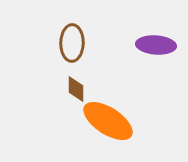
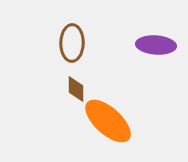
orange ellipse: rotated 9 degrees clockwise
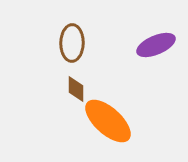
purple ellipse: rotated 27 degrees counterclockwise
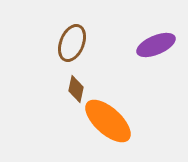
brown ellipse: rotated 21 degrees clockwise
brown diamond: rotated 12 degrees clockwise
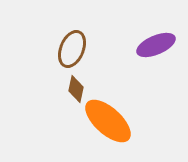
brown ellipse: moved 6 px down
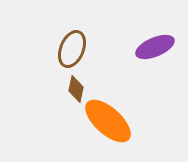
purple ellipse: moved 1 px left, 2 px down
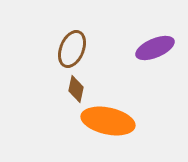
purple ellipse: moved 1 px down
orange ellipse: rotated 30 degrees counterclockwise
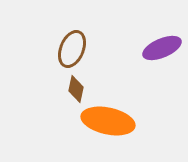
purple ellipse: moved 7 px right
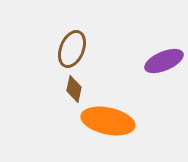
purple ellipse: moved 2 px right, 13 px down
brown diamond: moved 2 px left
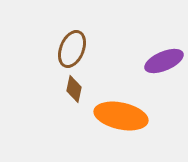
orange ellipse: moved 13 px right, 5 px up
